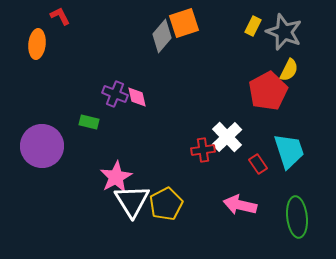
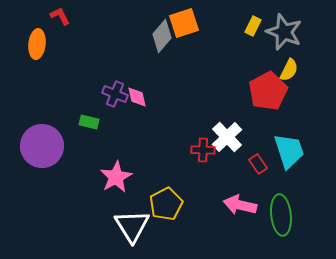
red cross: rotated 10 degrees clockwise
white triangle: moved 25 px down
green ellipse: moved 16 px left, 2 px up
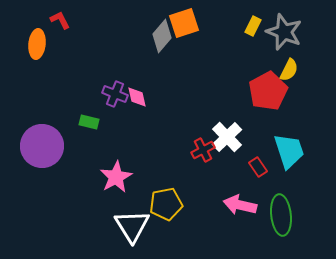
red L-shape: moved 4 px down
red cross: rotated 30 degrees counterclockwise
red rectangle: moved 3 px down
yellow pentagon: rotated 16 degrees clockwise
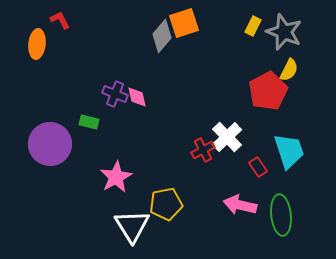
purple circle: moved 8 px right, 2 px up
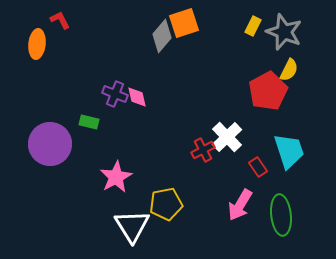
pink arrow: rotated 72 degrees counterclockwise
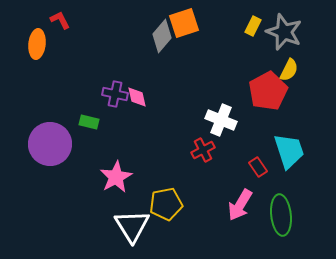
purple cross: rotated 10 degrees counterclockwise
white cross: moved 6 px left, 17 px up; rotated 24 degrees counterclockwise
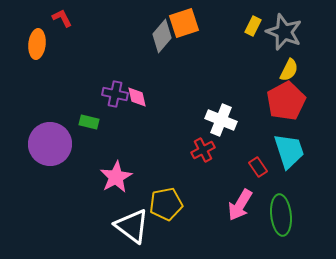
red L-shape: moved 2 px right, 2 px up
red pentagon: moved 18 px right, 10 px down
white triangle: rotated 21 degrees counterclockwise
